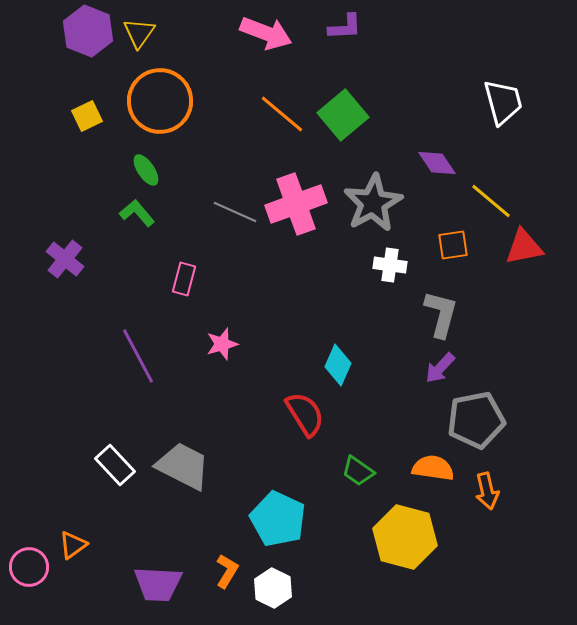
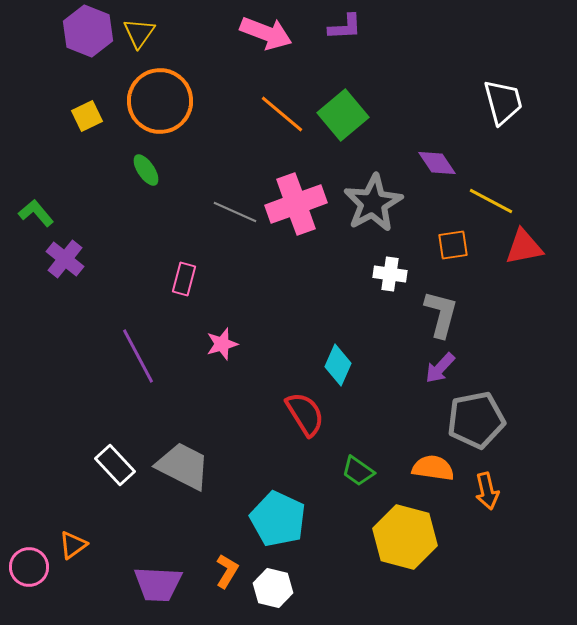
yellow line: rotated 12 degrees counterclockwise
green L-shape: moved 101 px left
white cross: moved 9 px down
white hexagon: rotated 12 degrees counterclockwise
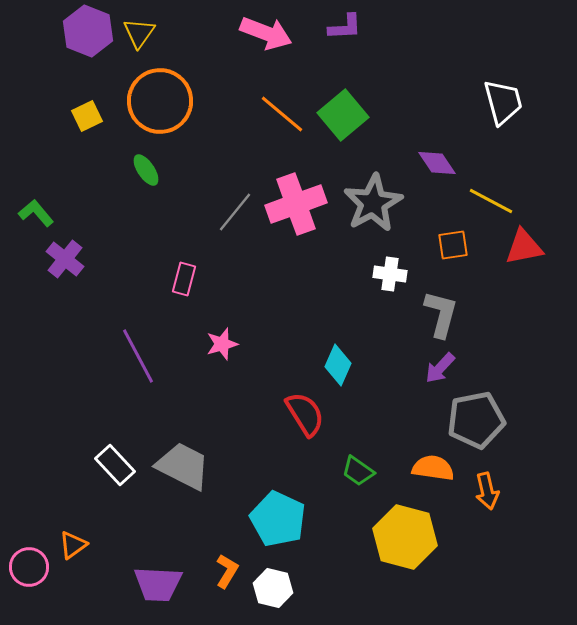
gray line: rotated 75 degrees counterclockwise
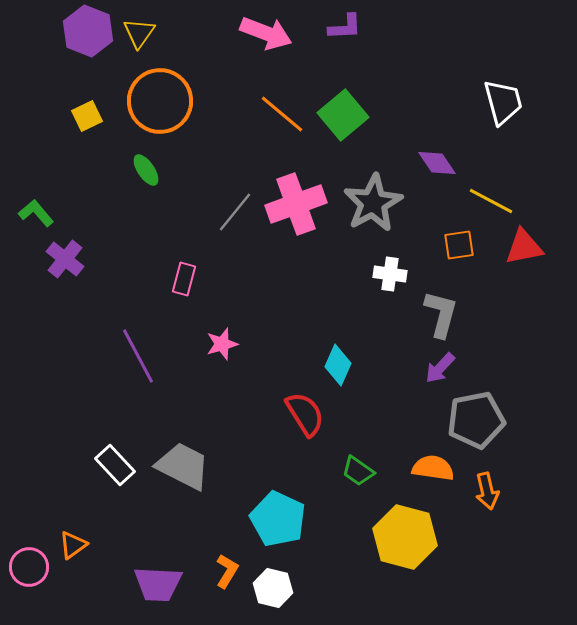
orange square: moved 6 px right
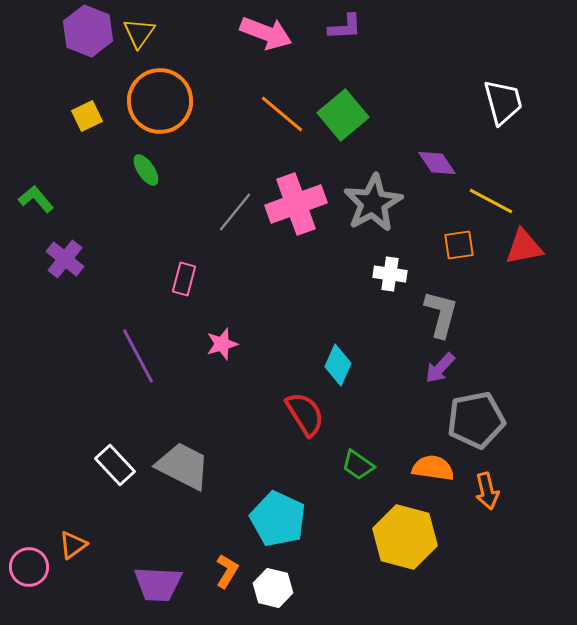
green L-shape: moved 14 px up
green trapezoid: moved 6 px up
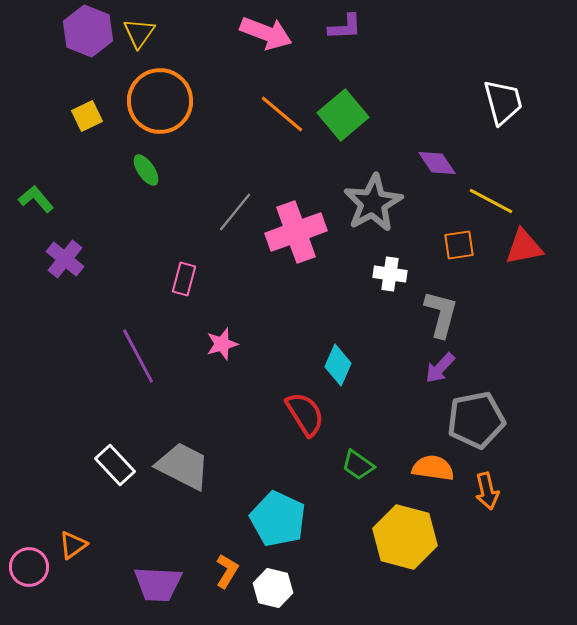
pink cross: moved 28 px down
